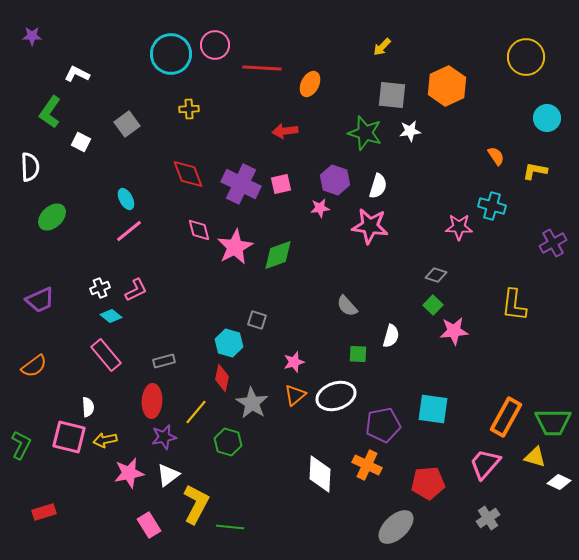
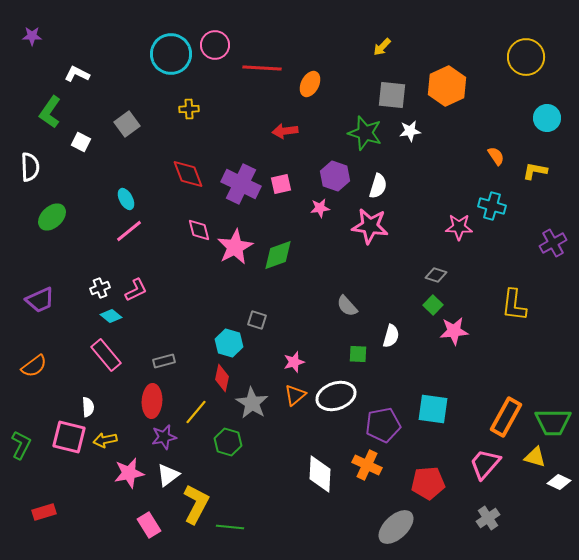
purple hexagon at (335, 180): moved 4 px up
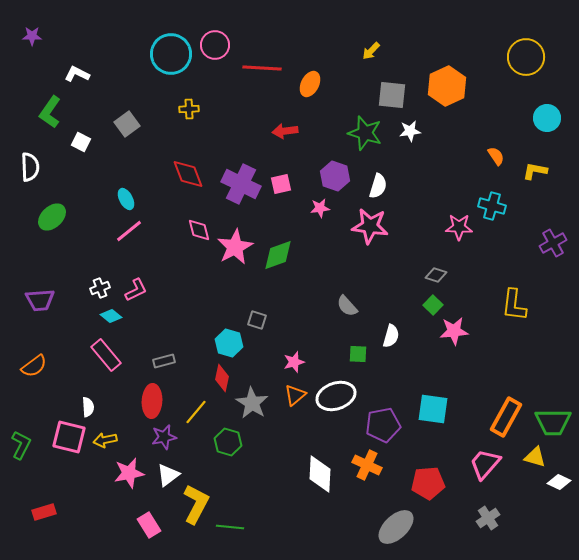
yellow arrow at (382, 47): moved 11 px left, 4 px down
purple trapezoid at (40, 300): rotated 20 degrees clockwise
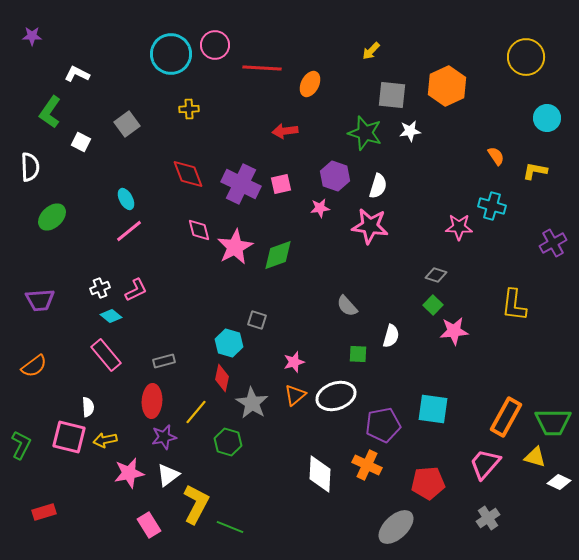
green line at (230, 527): rotated 16 degrees clockwise
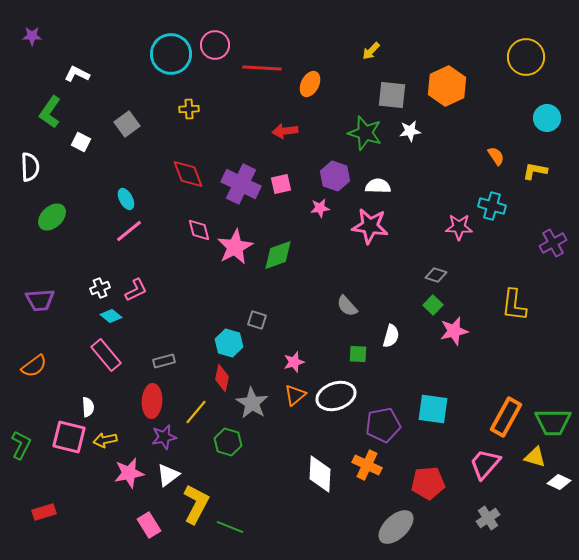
white semicircle at (378, 186): rotated 105 degrees counterclockwise
pink star at (454, 331): rotated 8 degrees counterclockwise
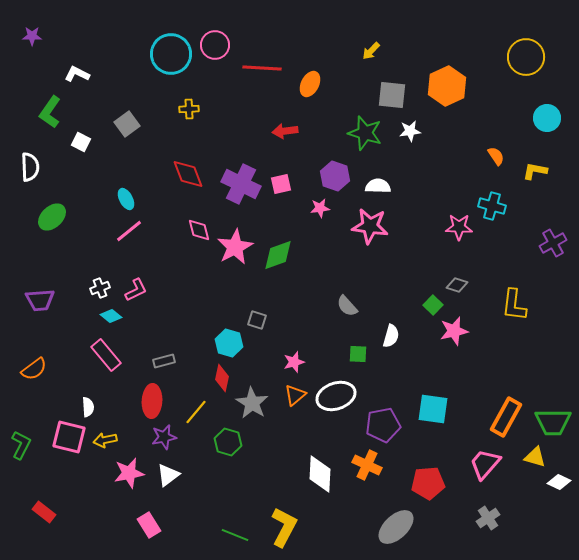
gray diamond at (436, 275): moved 21 px right, 10 px down
orange semicircle at (34, 366): moved 3 px down
yellow L-shape at (196, 504): moved 88 px right, 23 px down
red rectangle at (44, 512): rotated 55 degrees clockwise
green line at (230, 527): moved 5 px right, 8 px down
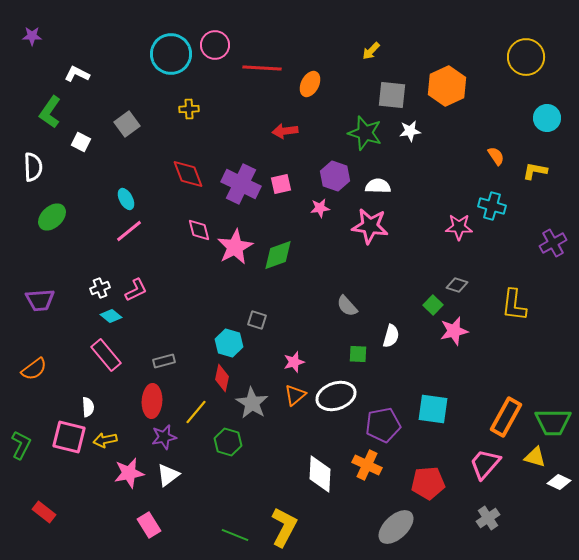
white semicircle at (30, 167): moved 3 px right
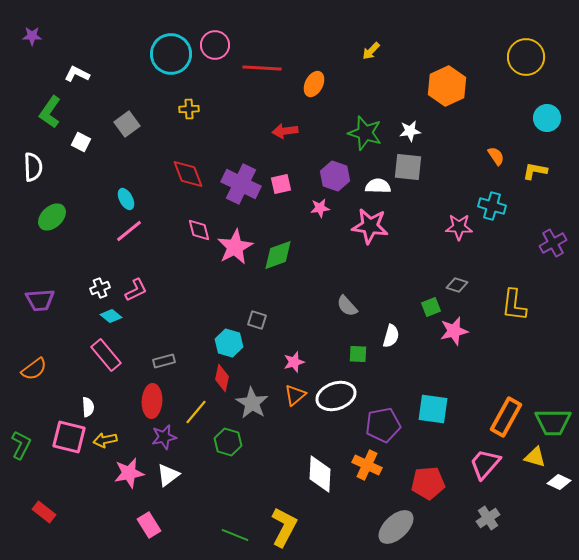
orange ellipse at (310, 84): moved 4 px right
gray square at (392, 95): moved 16 px right, 72 px down
green square at (433, 305): moved 2 px left, 2 px down; rotated 24 degrees clockwise
